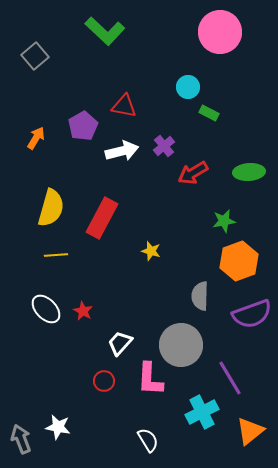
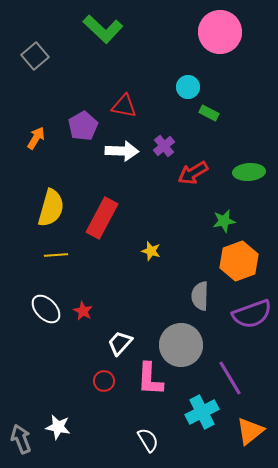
green L-shape: moved 2 px left, 2 px up
white arrow: rotated 16 degrees clockwise
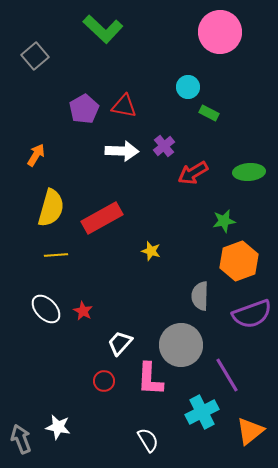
purple pentagon: moved 1 px right, 17 px up
orange arrow: moved 17 px down
red rectangle: rotated 33 degrees clockwise
purple line: moved 3 px left, 3 px up
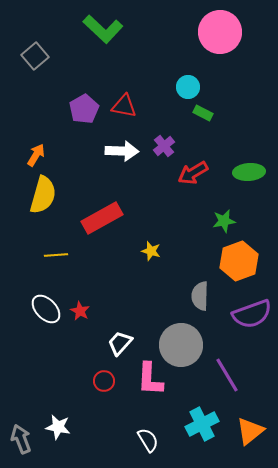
green rectangle: moved 6 px left
yellow semicircle: moved 8 px left, 13 px up
red star: moved 3 px left
cyan cross: moved 12 px down
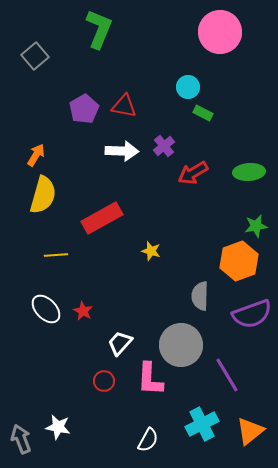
green L-shape: moved 4 px left; rotated 111 degrees counterclockwise
green star: moved 32 px right, 5 px down
red star: moved 3 px right
white semicircle: rotated 60 degrees clockwise
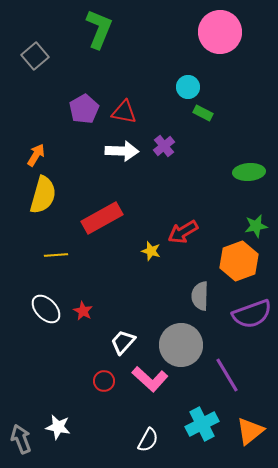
red triangle: moved 6 px down
red arrow: moved 10 px left, 59 px down
white trapezoid: moved 3 px right, 1 px up
pink L-shape: rotated 51 degrees counterclockwise
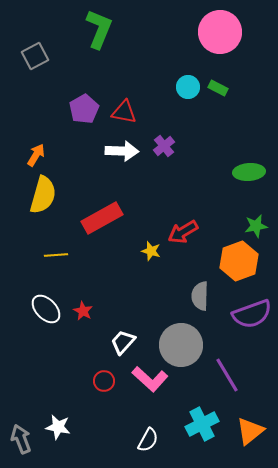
gray square: rotated 12 degrees clockwise
green rectangle: moved 15 px right, 25 px up
